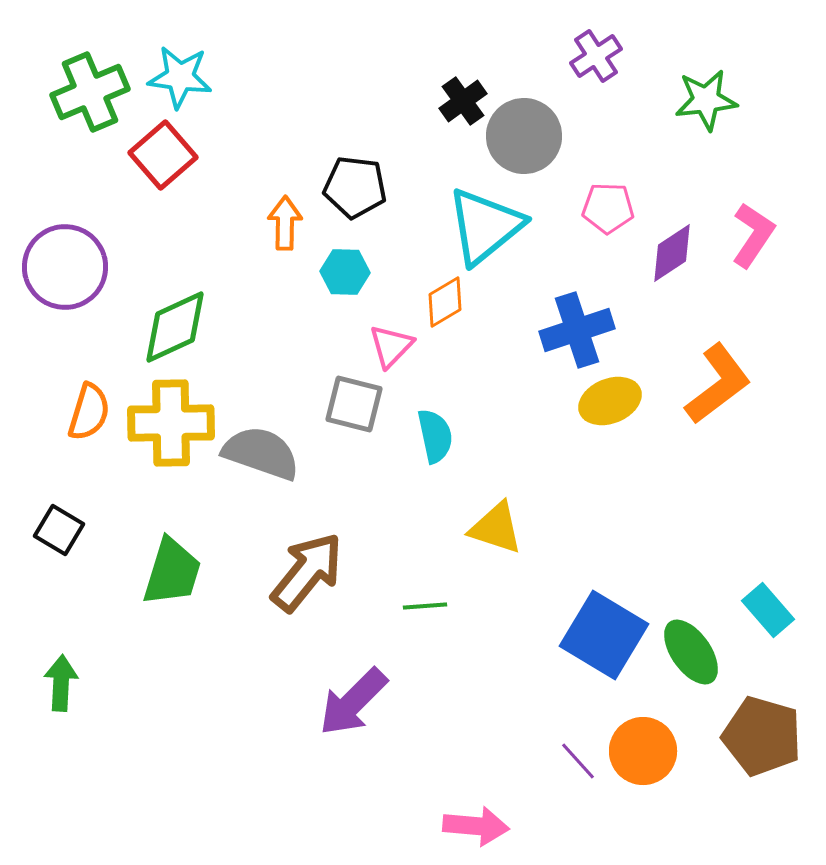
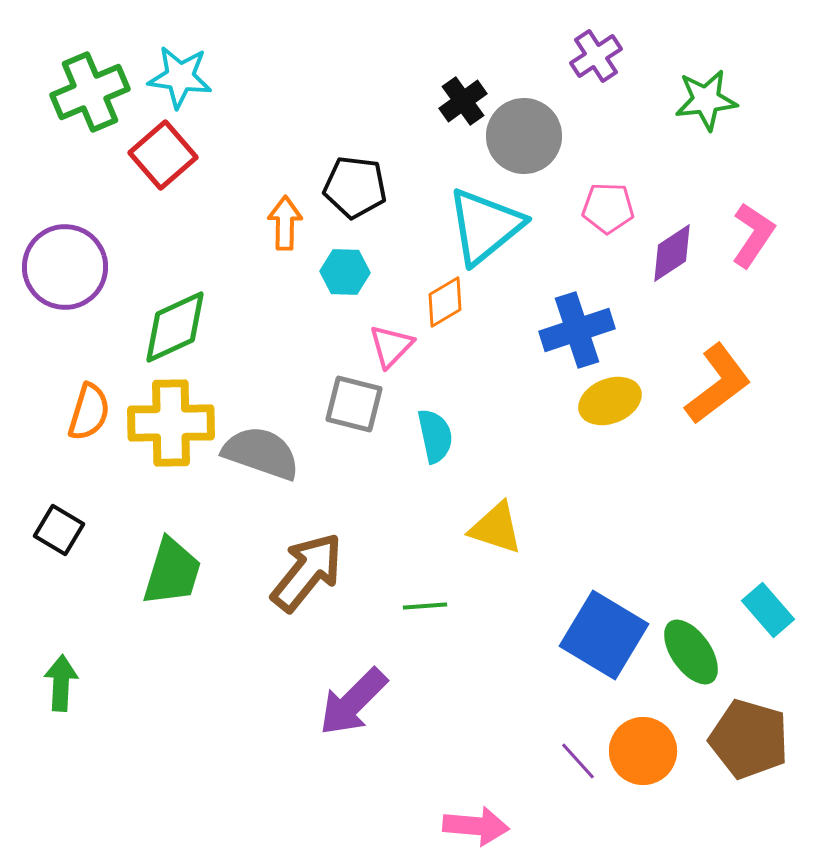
brown pentagon: moved 13 px left, 3 px down
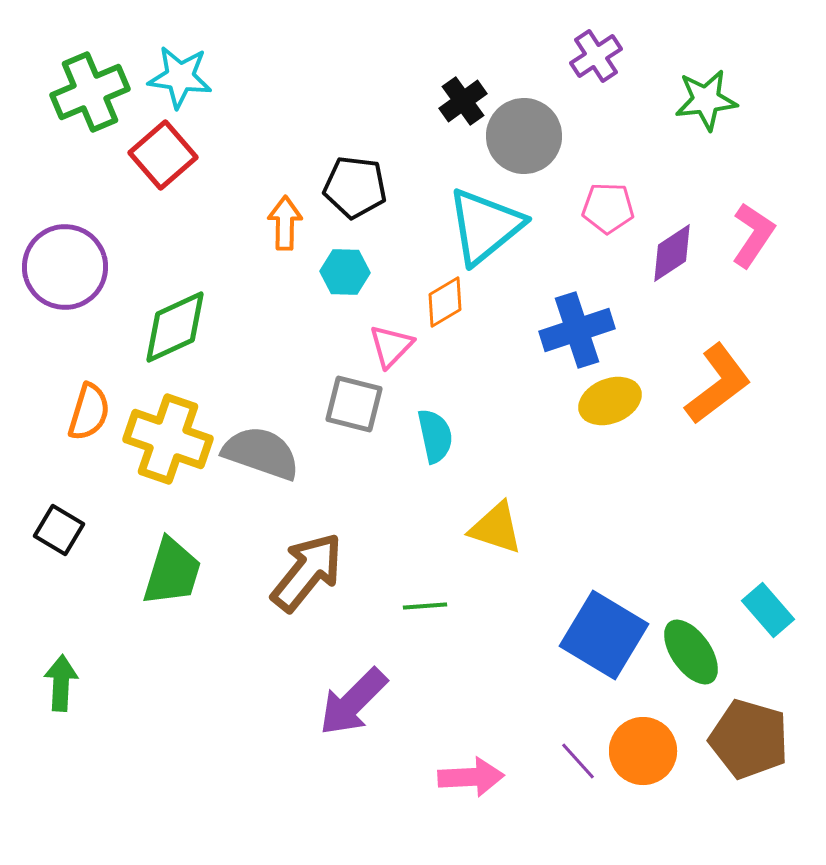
yellow cross: moved 3 px left, 16 px down; rotated 20 degrees clockwise
pink arrow: moved 5 px left, 49 px up; rotated 8 degrees counterclockwise
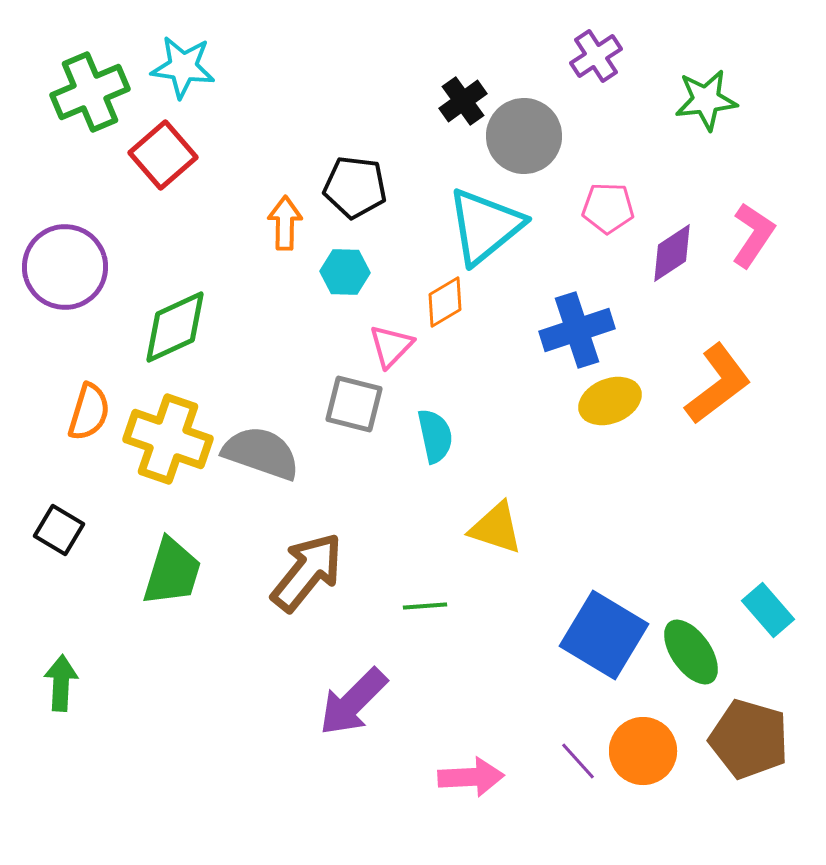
cyan star: moved 3 px right, 10 px up
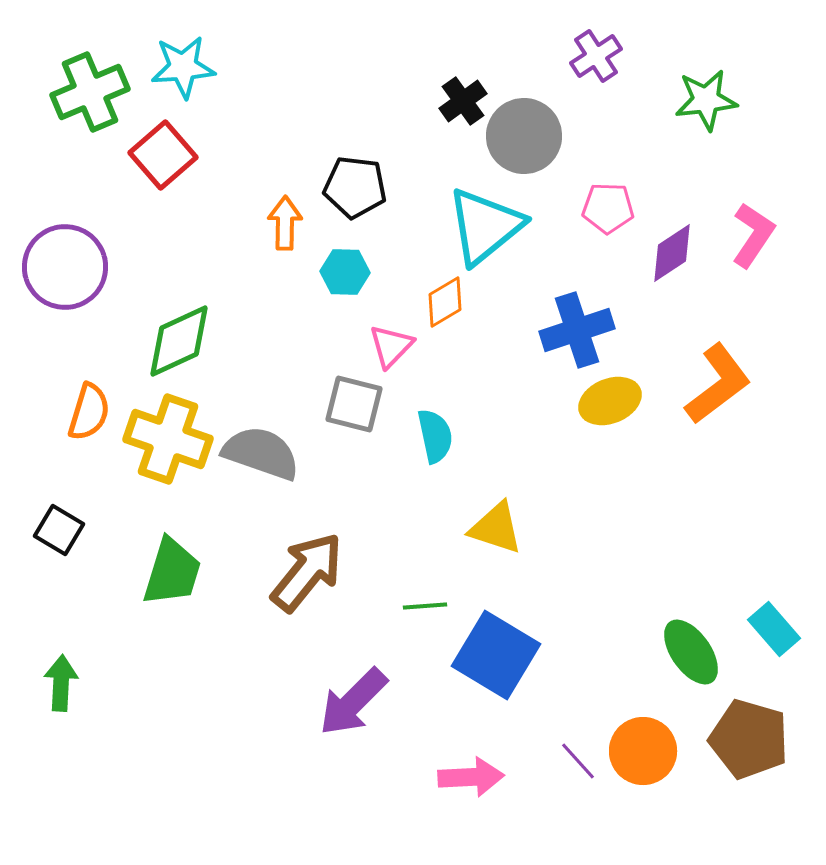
cyan star: rotated 12 degrees counterclockwise
green diamond: moved 4 px right, 14 px down
cyan rectangle: moved 6 px right, 19 px down
blue square: moved 108 px left, 20 px down
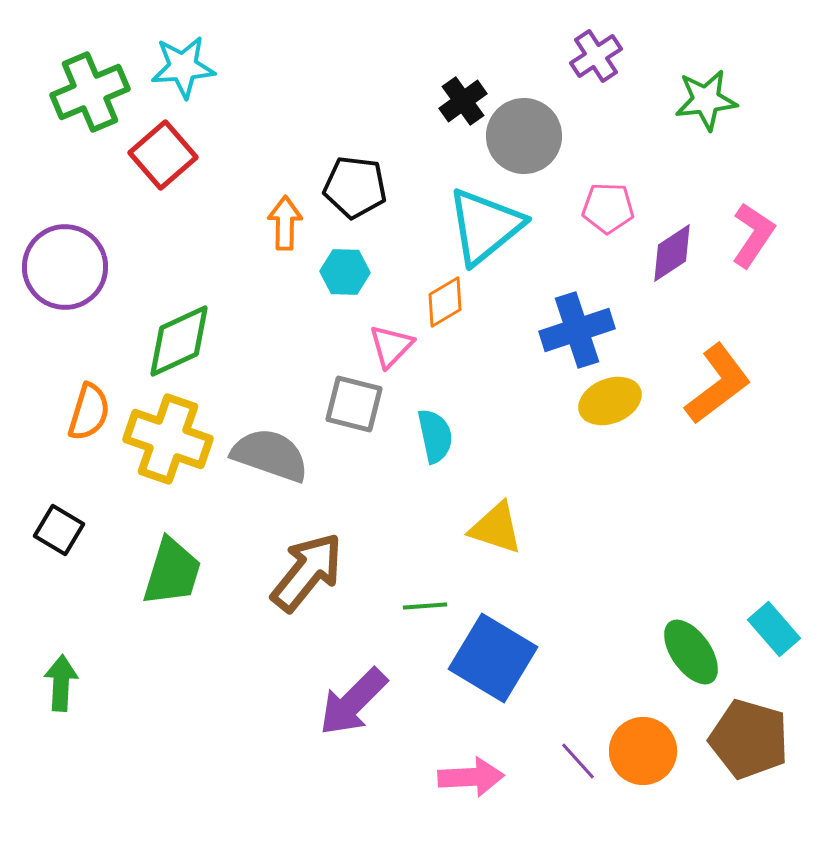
gray semicircle: moved 9 px right, 2 px down
blue square: moved 3 px left, 3 px down
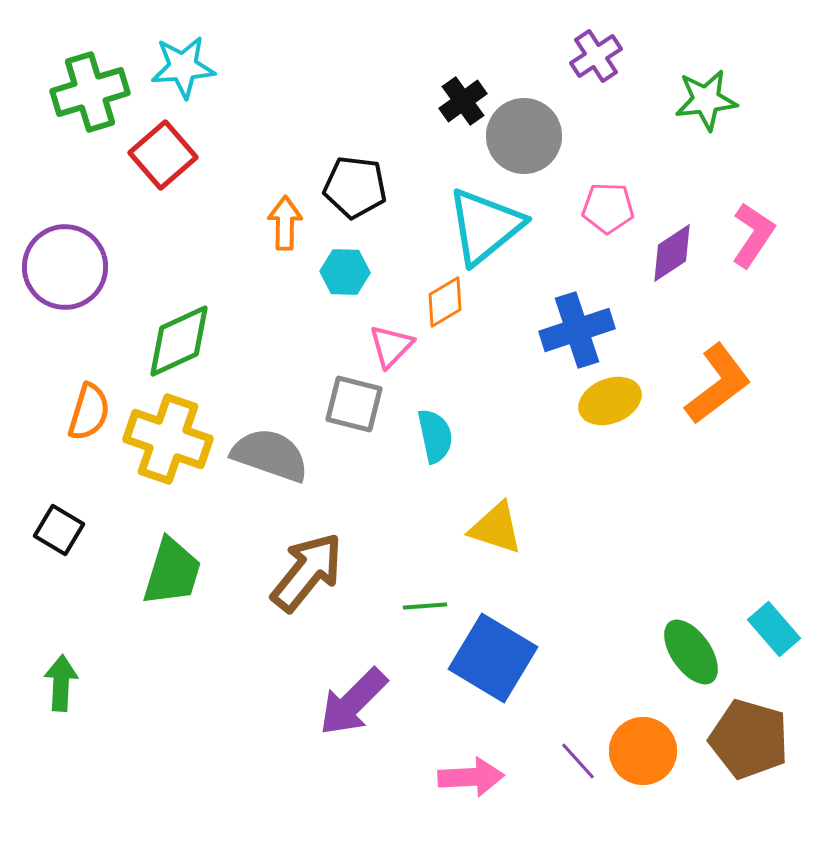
green cross: rotated 6 degrees clockwise
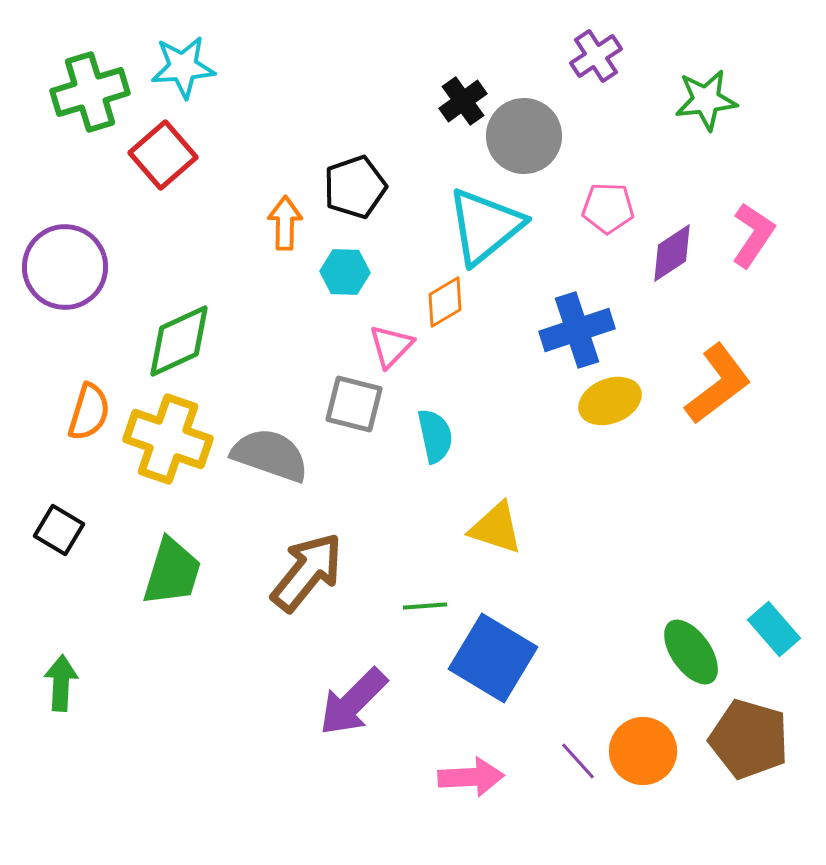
black pentagon: rotated 26 degrees counterclockwise
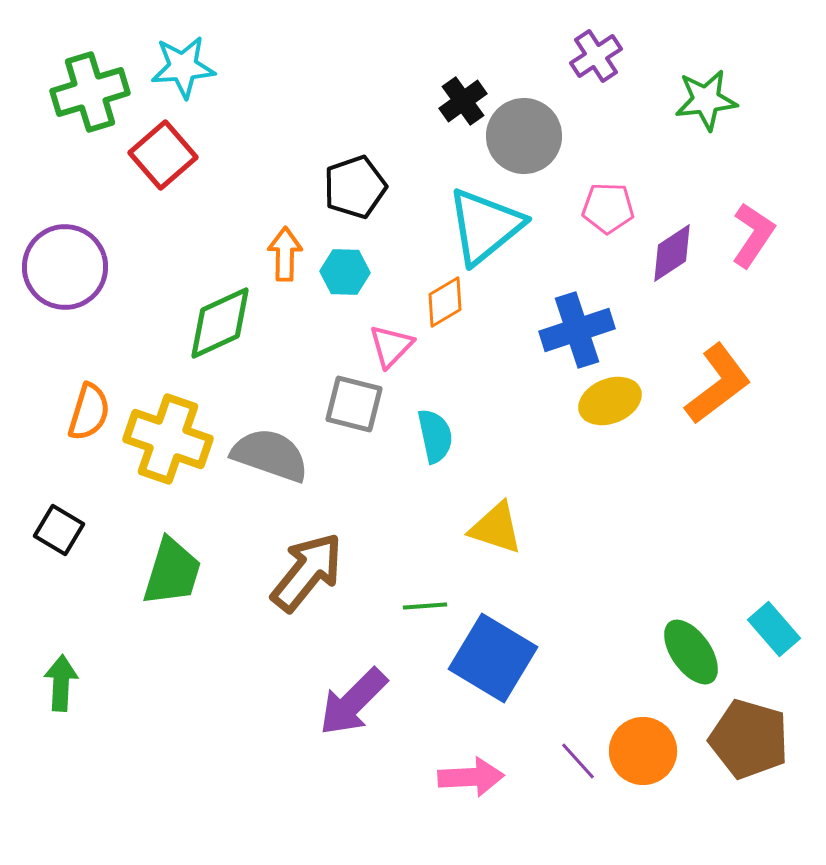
orange arrow: moved 31 px down
green diamond: moved 41 px right, 18 px up
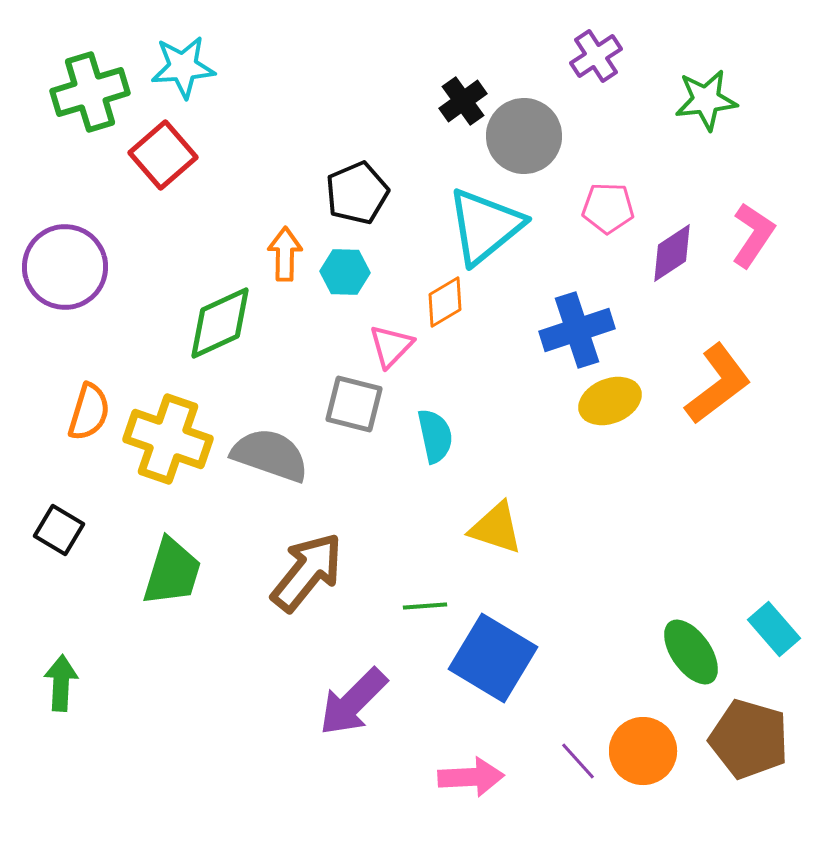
black pentagon: moved 2 px right, 6 px down; rotated 4 degrees counterclockwise
